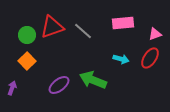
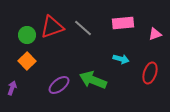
gray line: moved 3 px up
red ellipse: moved 15 px down; rotated 15 degrees counterclockwise
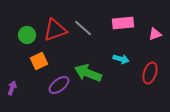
red triangle: moved 3 px right, 3 px down
orange square: moved 12 px right; rotated 18 degrees clockwise
green arrow: moved 5 px left, 7 px up
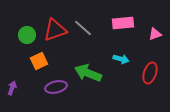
purple ellipse: moved 3 px left, 2 px down; rotated 25 degrees clockwise
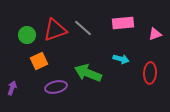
red ellipse: rotated 15 degrees counterclockwise
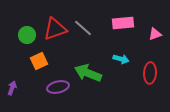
red triangle: moved 1 px up
purple ellipse: moved 2 px right
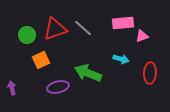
pink triangle: moved 13 px left, 2 px down
orange square: moved 2 px right, 1 px up
purple arrow: rotated 32 degrees counterclockwise
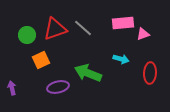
pink triangle: moved 1 px right, 2 px up
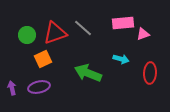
red triangle: moved 4 px down
orange square: moved 2 px right, 1 px up
purple ellipse: moved 19 px left
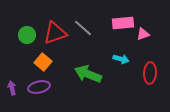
orange square: moved 3 px down; rotated 24 degrees counterclockwise
green arrow: moved 1 px down
